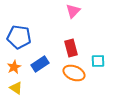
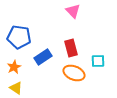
pink triangle: rotated 28 degrees counterclockwise
blue rectangle: moved 3 px right, 7 px up
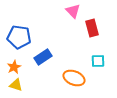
red rectangle: moved 21 px right, 20 px up
orange ellipse: moved 5 px down
yellow triangle: moved 3 px up; rotated 16 degrees counterclockwise
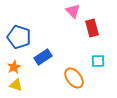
blue pentagon: rotated 10 degrees clockwise
orange ellipse: rotated 30 degrees clockwise
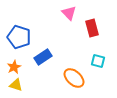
pink triangle: moved 4 px left, 2 px down
cyan square: rotated 16 degrees clockwise
orange ellipse: rotated 10 degrees counterclockwise
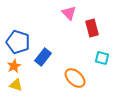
blue pentagon: moved 1 px left, 5 px down
blue rectangle: rotated 18 degrees counterclockwise
cyan square: moved 4 px right, 3 px up
orange star: moved 1 px up
orange ellipse: moved 1 px right
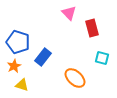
yellow triangle: moved 6 px right
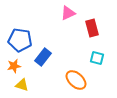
pink triangle: moved 1 px left; rotated 49 degrees clockwise
blue pentagon: moved 2 px right, 2 px up; rotated 10 degrees counterclockwise
cyan square: moved 5 px left
orange star: rotated 16 degrees clockwise
orange ellipse: moved 1 px right, 2 px down
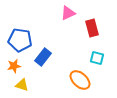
orange ellipse: moved 4 px right
